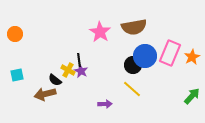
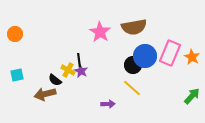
orange star: rotated 14 degrees counterclockwise
yellow line: moved 1 px up
purple arrow: moved 3 px right
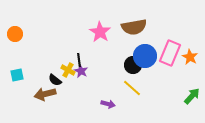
orange star: moved 2 px left
purple arrow: rotated 16 degrees clockwise
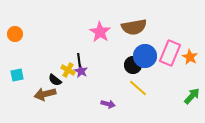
yellow line: moved 6 px right
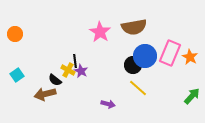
black line: moved 4 px left, 1 px down
cyan square: rotated 24 degrees counterclockwise
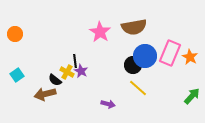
yellow cross: moved 1 px left, 2 px down
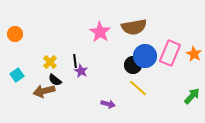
orange star: moved 4 px right, 3 px up
yellow cross: moved 17 px left, 10 px up; rotated 16 degrees clockwise
brown arrow: moved 1 px left, 3 px up
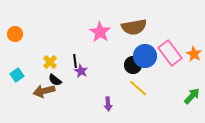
pink rectangle: rotated 60 degrees counterclockwise
purple arrow: rotated 72 degrees clockwise
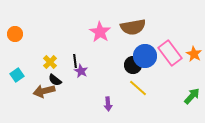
brown semicircle: moved 1 px left
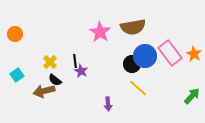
black circle: moved 1 px left, 1 px up
